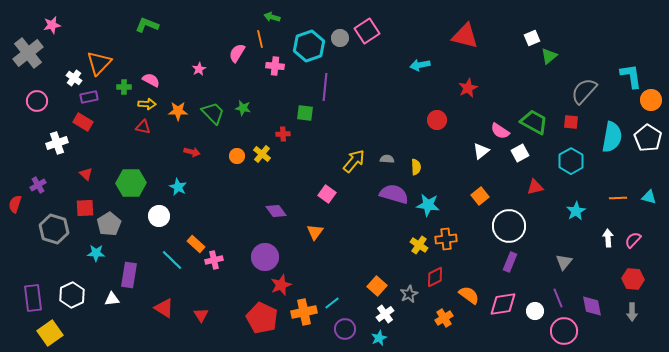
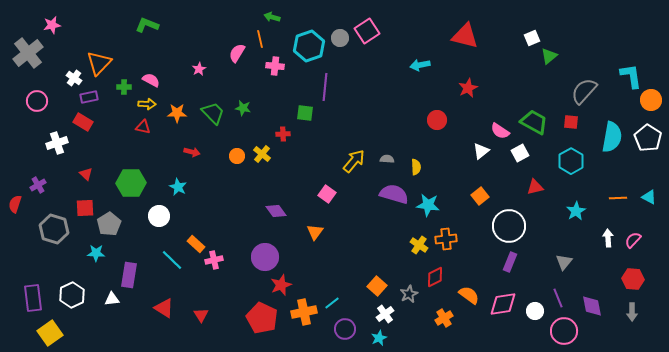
orange star at (178, 111): moved 1 px left, 2 px down
cyan triangle at (649, 197): rotated 14 degrees clockwise
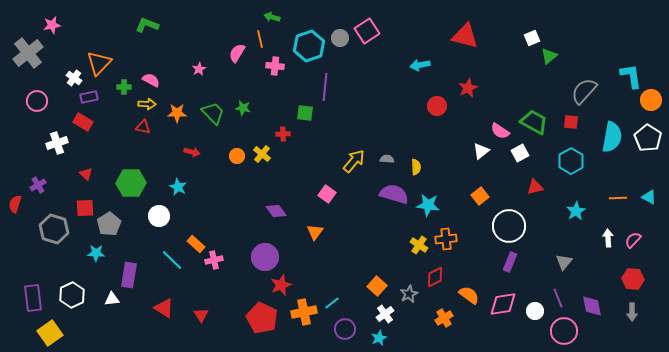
red circle at (437, 120): moved 14 px up
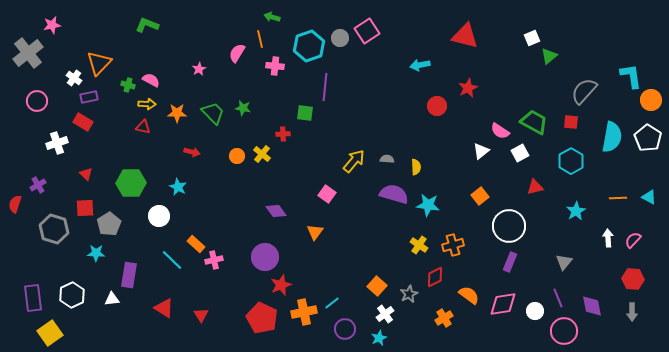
green cross at (124, 87): moved 4 px right, 2 px up; rotated 16 degrees clockwise
orange cross at (446, 239): moved 7 px right, 6 px down; rotated 10 degrees counterclockwise
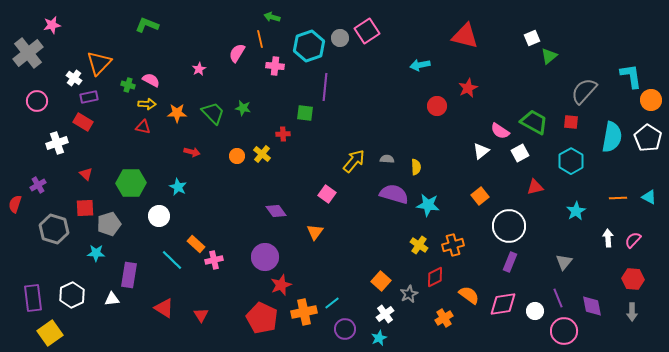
gray pentagon at (109, 224): rotated 15 degrees clockwise
orange square at (377, 286): moved 4 px right, 5 px up
